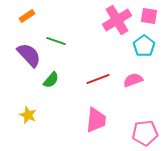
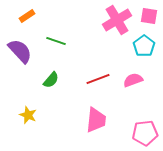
purple semicircle: moved 9 px left, 4 px up
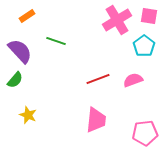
green semicircle: moved 36 px left
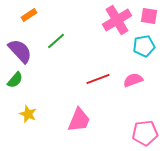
orange rectangle: moved 2 px right, 1 px up
green line: rotated 60 degrees counterclockwise
cyan pentagon: rotated 25 degrees clockwise
yellow star: moved 1 px up
pink trapezoid: moved 17 px left; rotated 16 degrees clockwise
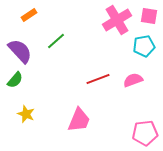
yellow star: moved 2 px left
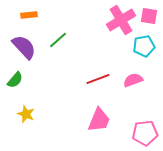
orange rectangle: rotated 28 degrees clockwise
pink cross: moved 4 px right
green line: moved 2 px right, 1 px up
purple semicircle: moved 4 px right, 4 px up
pink trapezoid: moved 20 px right
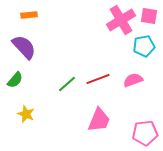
green line: moved 9 px right, 44 px down
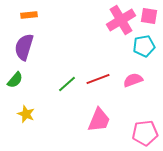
purple semicircle: rotated 120 degrees counterclockwise
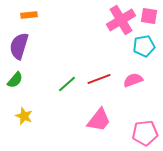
purple semicircle: moved 5 px left, 1 px up
red line: moved 1 px right
yellow star: moved 2 px left, 2 px down
pink trapezoid: rotated 16 degrees clockwise
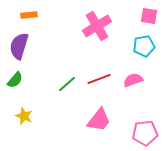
pink cross: moved 24 px left, 6 px down
